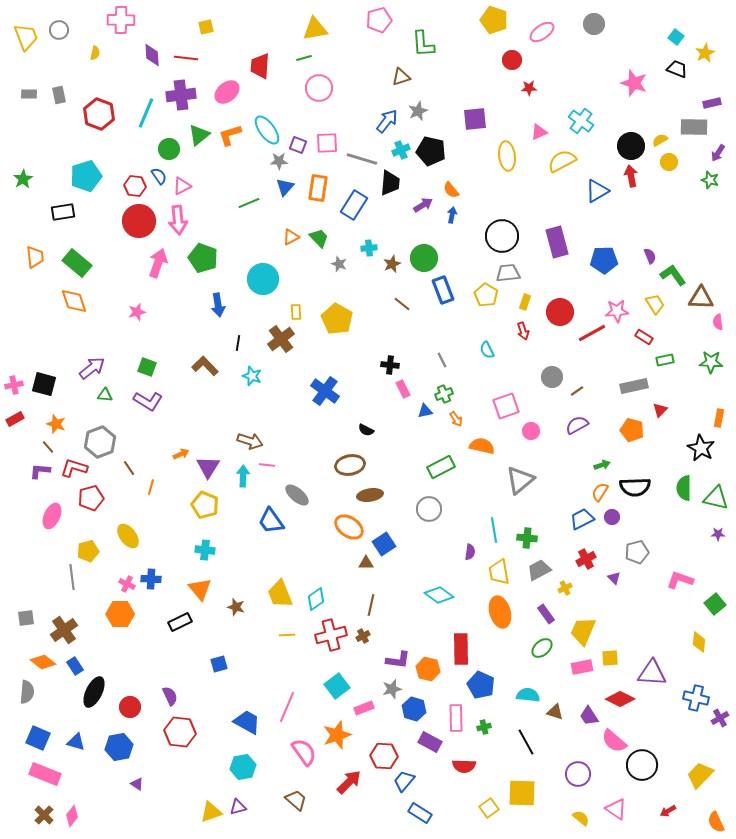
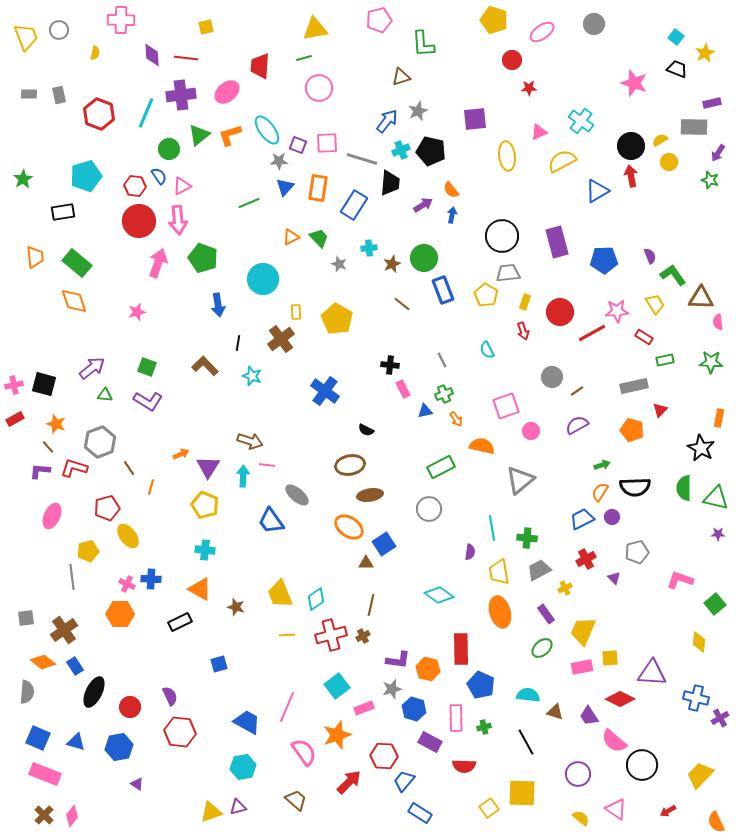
red pentagon at (91, 498): moved 16 px right, 10 px down
cyan line at (494, 530): moved 2 px left, 2 px up
orange triangle at (200, 589): rotated 20 degrees counterclockwise
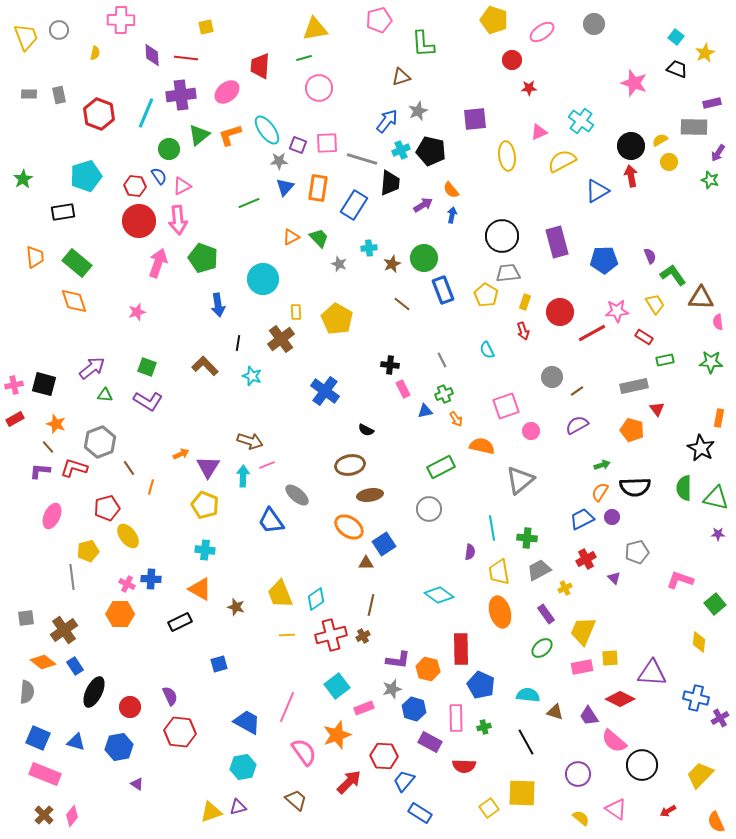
red triangle at (660, 410): moved 3 px left, 1 px up; rotated 21 degrees counterclockwise
pink line at (267, 465): rotated 28 degrees counterclockwise
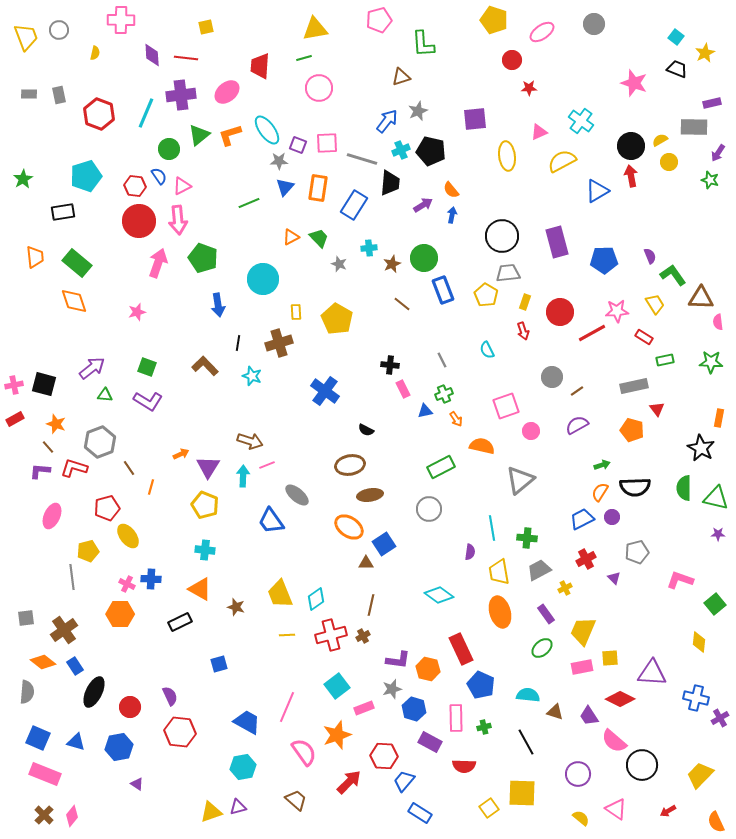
brown cross at (281, 339): moved 2 px left, 4 px down; rotated 20 degrees clockwise
red rectangle at (461, 649): rotated 24 degrees counterclockwise
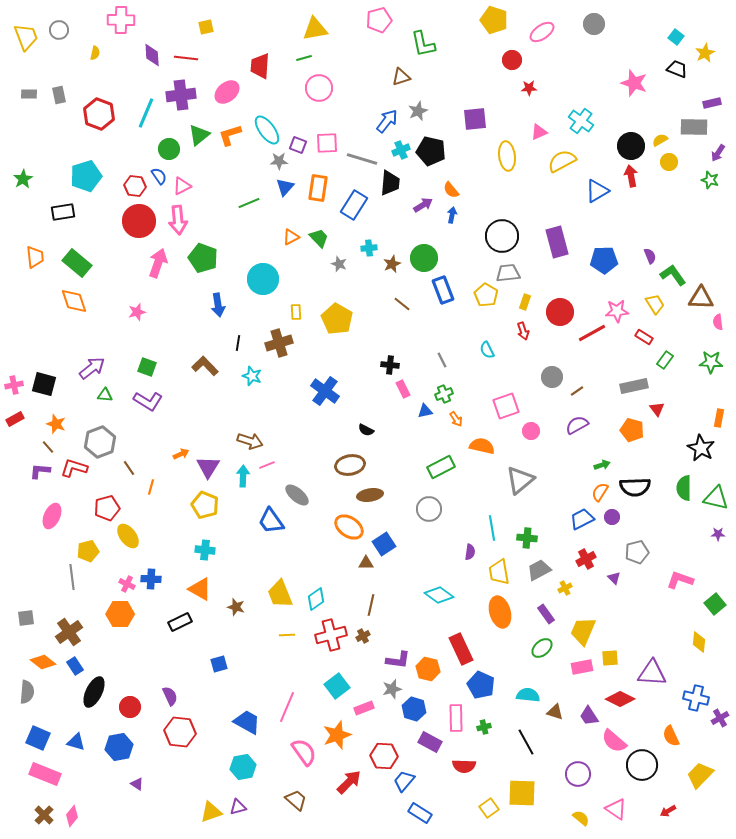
green L-shape at (423, 44): rotated 8 degrees counterclockwise
green rectangle at (665, 360): rotated 42 degrees counterclockwise
brown cross at (64, 630): moved 5 px right, 2 px down
orange semicircle at (716, 822): moved 45 px left, 86 px up
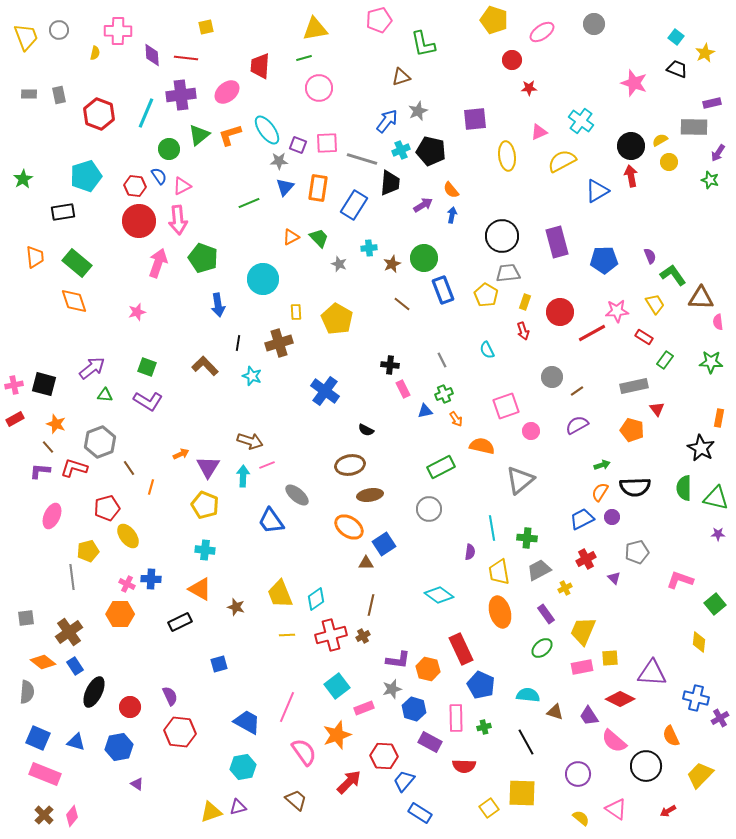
pink cross at (121, 20): moved 3 px left, 11 px down
black circle at (642, 765): moved 4 px right, 1 px down
